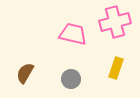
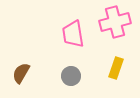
pink trapezoid: rotated 112 degrees counterclockwise
brown semicircle: moved 4 px left
gray circle: moved 3 px up
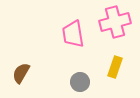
yellow rectangle: moved 1 px left, 1 px up
gray circle: moved 9 px right, 6 px down
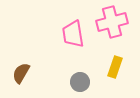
pink cross: moved 3 px left
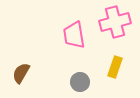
pink cross: moved 3 px right
pink trapezoid: moved 1 px right, 1 px down
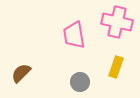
pink cross: moved 2 px right; rotated 28 degrees clockwise
yellow rectangle: moved 1 px right
brown semicircle: rotated 15 degrees clockwise
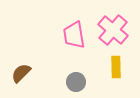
pink cross: moved 4 px left, 8 px down; rotated 28 degrees clockwise
yellow rectangle: rotated 20 degrees counterclockwise
gray circle: moved 4 px left
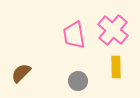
gray circle: moved 2 px right, 1 px up
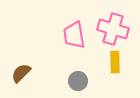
pink cross: moved 1 px up; rotated 24 degrees counterclockwise
yellow rectangle: moved 1 px left, 5 px up
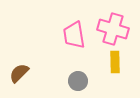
brown semicircle: moved 2 px left
